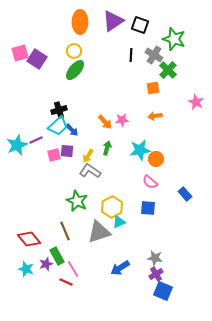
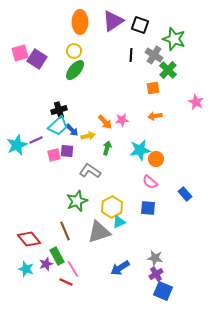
yellow arrow at (88, 156): moved 20 px up; rotated 136 degrees counterclockwise
green star at (77, 201): rotated 25 degrees clockwise
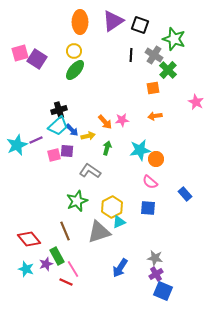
blue arrow at (120, 268): rotated 24 degrees counterclockwise
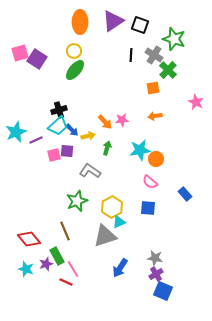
cyan star at (17, 145): moved 1 px left, 13 px up
gray triangle at (99, 232): moved 6 px right, 4 px down
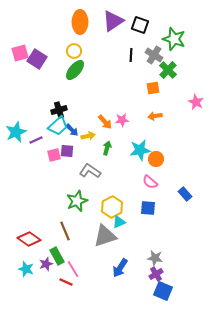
red diamond at (29, 239): rotated 15 degrees counterclockwise
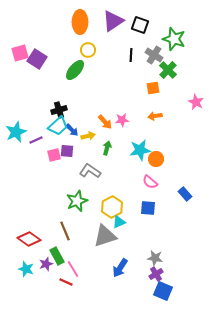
yellow circle at (74, 51): moved 14 px right, 1 px up
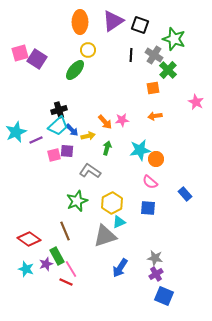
yellow hexagon at (112, 207): moved 4 px up
pink line at (73, 269): moved 2 px left
blue square at (163, 291): moved 1 px right, 5 px down
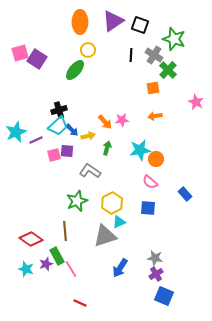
brown line at (65, 231): rotated 18 degrees clockwise
red diamond at (29, 239): moved 2 px right
red line at (66, 282): moved 14 px right, 21 px down
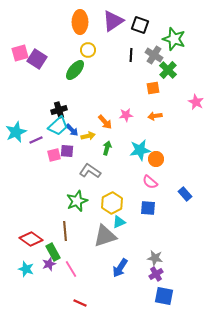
pink star at (122, 120): moved 4 px right, 5 px up
green rectangle at (57, 256): moved 4 px left, 4 px up
purple star at (46, 264): moved 3 px right
blue square at (164, 296): rotated 12 degrees counterclockwise
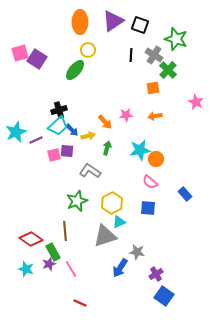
green star at (174, 39): moved 2 px right
gray star at (155, 258): moved 18 px left, 6 px up
blue square at (164, 296): rotated 24 degrees clockwise
